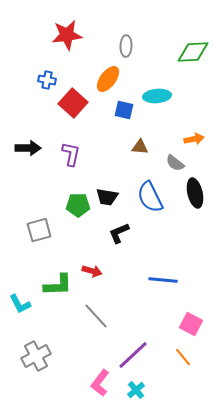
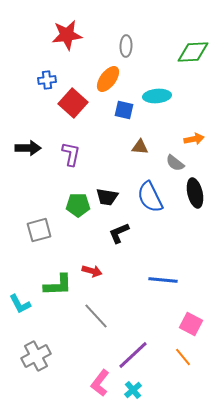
blue cross: rotated 18 degrees counterclockwise
cyan cross: moved 3 px left
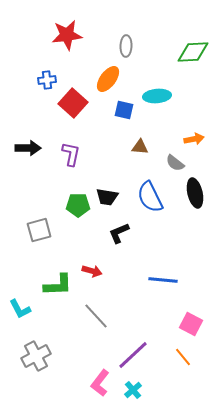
cyan L-shape: moved 5 px down
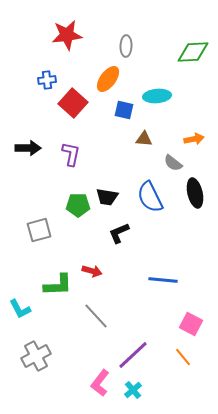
brown triangle: moved 4 px right, 8 px up
gray semicircle: moved 2 px left
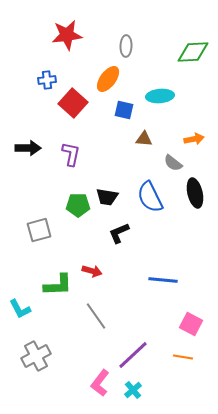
cyan ellipse: moved 3 px right
gray line: rotated 8 degrees clockwise
orange line: rotated 42 degrees counterclockwise
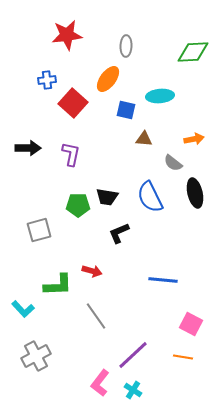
blue square: moved 2 px right
cyan L-shape: moved 3 px right; rotated 15 degrees counterclockwise
cyan cross: rotated 18 degrees counterclockwise
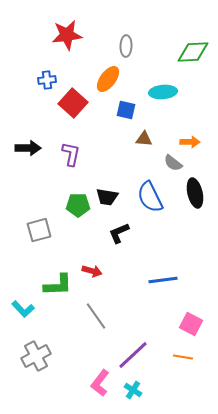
cyan ellipse: moved 3 px right, 4 px up
orange arrow: moved 4 px left, 3 px down; rotated 12 degrees clockwise
blue line: rotated 12 degrees counterclockwise
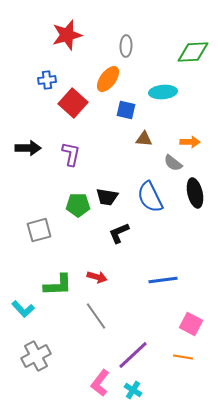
red star: rotated 8 degrees counterclockwise
red arrow: moved 5 px right, 6 px down
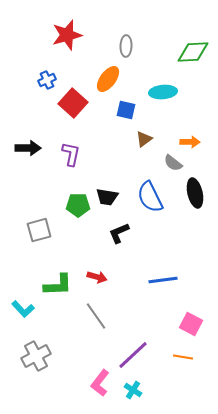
blue cross: rotated 18 degrees counterclockwise
brown triangle: rotated 42 degrees counterclockwise
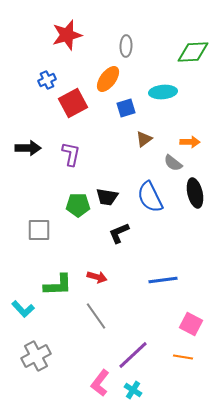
red square: rotated 20 degrees clockwise
blue square: moved 2 px up; rotated 30 degrees counterclockwise
gray square: rotated 15 degrees clockwise
